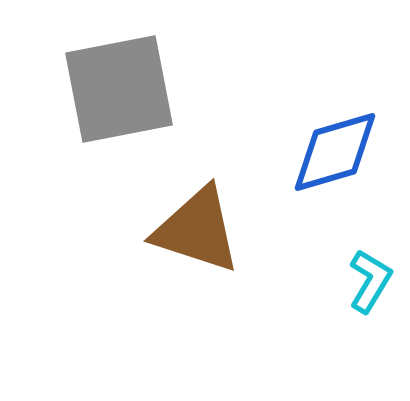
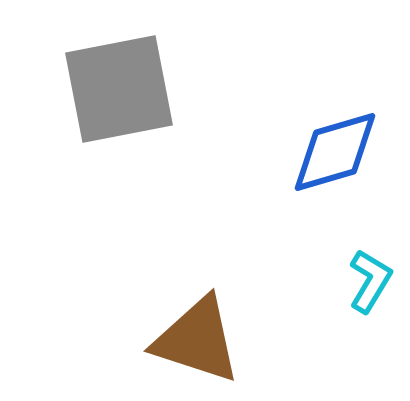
brown triangle: moved 110 px down
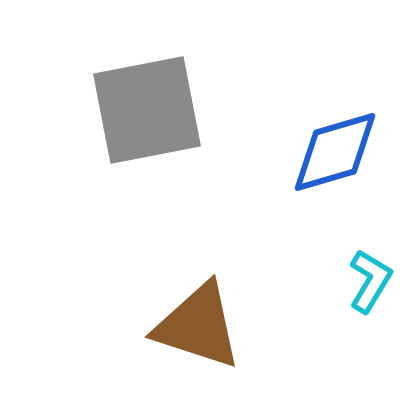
gray square: moved 28 px right, 21 px down
brown triangle: moved 1 px right, 14 px up
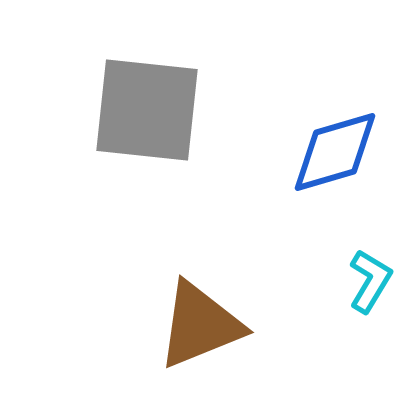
gray square: rotated 17 degrees clockwise
brown triangle: moved 2 px right, 1 px up; rotated 40 degrees counterclockwise
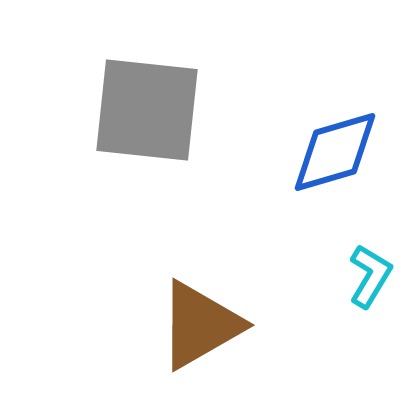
cyan L-shape: moved 5 px up
brown triangle: rotated 8 degrees counterclockwise
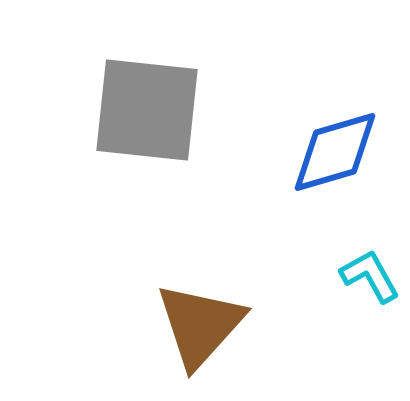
cyan L-shape: rotated 60 degrees counterclockwise
brown triangle: rotated 18 degrees counterclockwise
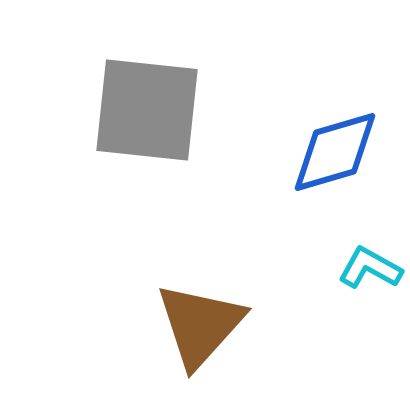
cyan L-shape: moved 8 px up; rotated 32 degrees counterclockwise
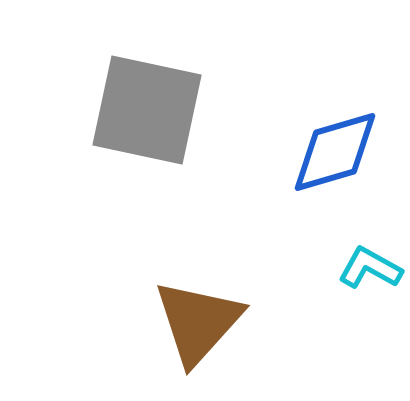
gray square: rotated 6 degrees clockwise
brown triangle: moved 2 px left, 3 px up
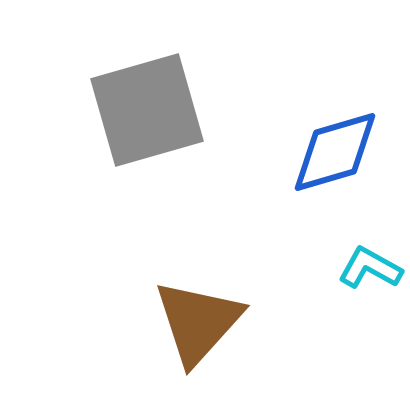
gray square: rotated 28 degrees counterclockwise
